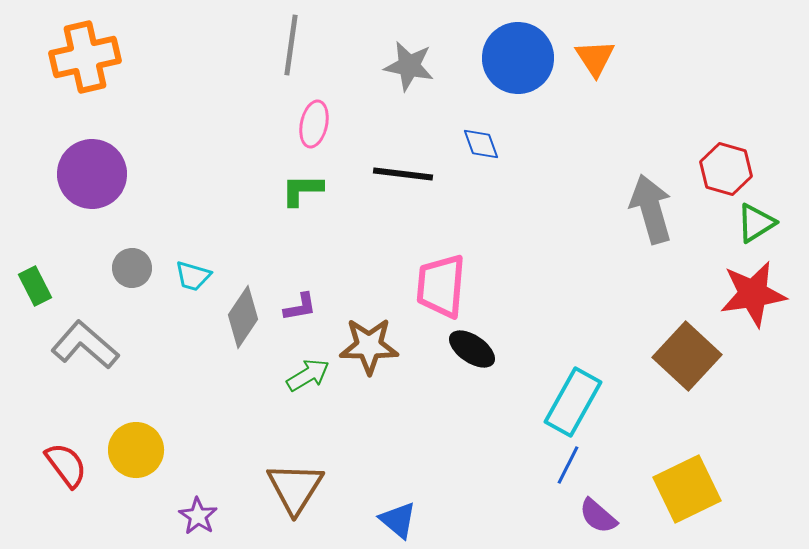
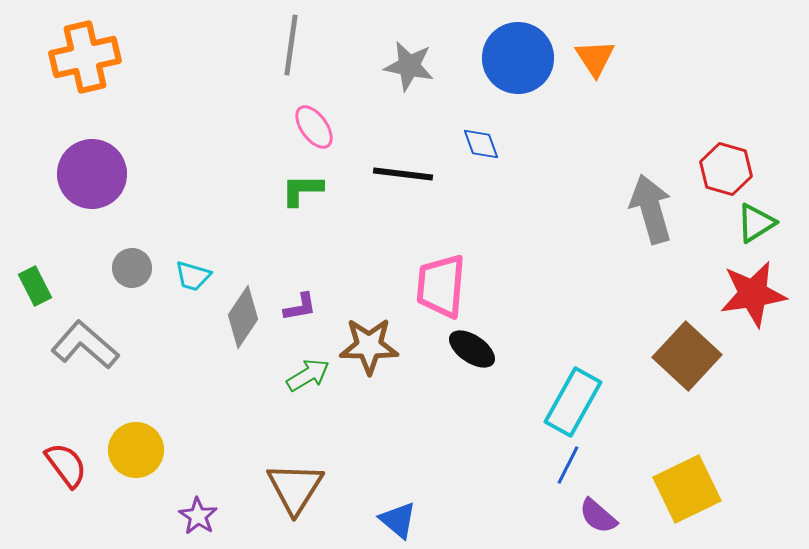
pink ellipse: moved 3 px down; rotated 48 degrees counterclockwise
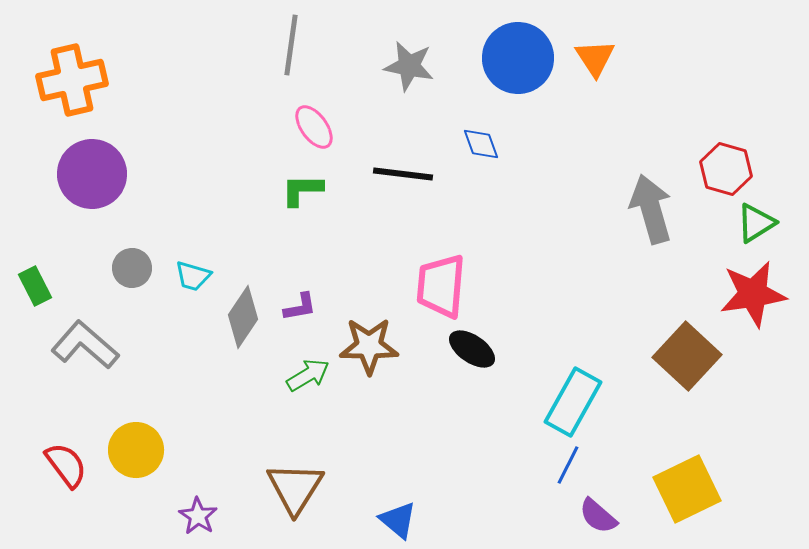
orange cross: moved 13 px left, 23 px down
